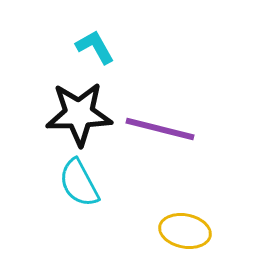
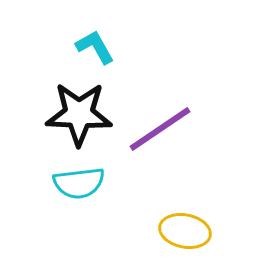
black star: rotated 4 degrees clockwise
purple line: rotated 48 degrees counterclockwise
cyan semicircle: rotated 69 degrees counterclockwise
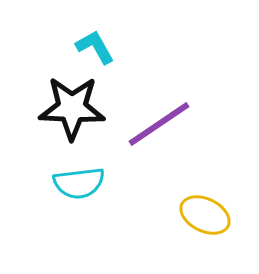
black star: moved 7 px left, 6 px up
purple line: moved 1 px left, 5 px up
yellow ellipse: moved 20 px right, 16 px up; rotated 15 degrees clockwise
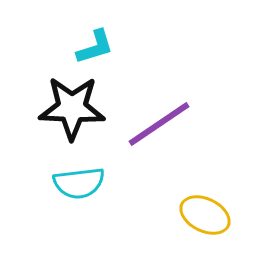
cyan L-shape: rotated 102 degrees clockwise
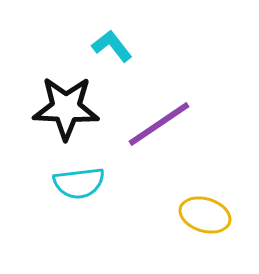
cyan L-shape: moved 17 px right, 1 px up; rotated 111 degrees counterclockwise
black star: moved 6 px left
yellow ellipse: rotated 9 degrees counterclockwise
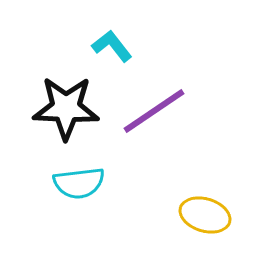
purple line: moved 5 px left, 13 px up
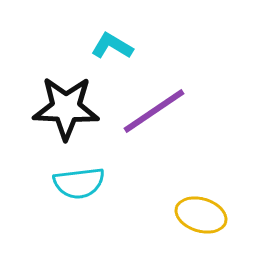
cyan L-shape: rotated 21 degrees counterclockwise
yellow ellipse: moved 4 px left
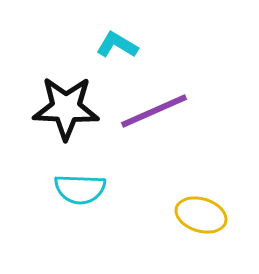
cyan L-shape: moved 5 px right, 1 px up
purple line: rotated 10 degrees clockwise
cyan semicircle: moved 1 px right, 6 px down; rotated 9 degrees clockwise
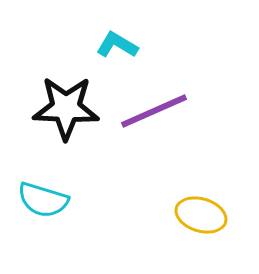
cyan semicircle: moved 37 px left, 11 px down; rotated 15 degrees clockwise
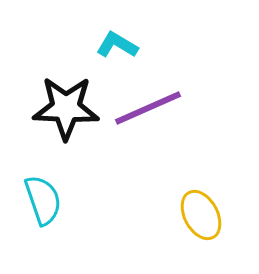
purple line: moved 6 px left, 3 px up
cyan semicircle: rotated 126 degrees counterclockwise
yellow ellipse: rotated 45 degrees clockwise
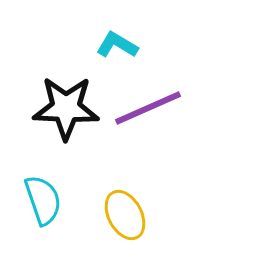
yellow ellipse: moved 76 px left
